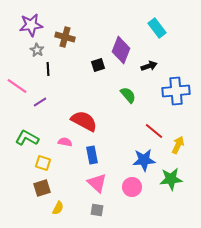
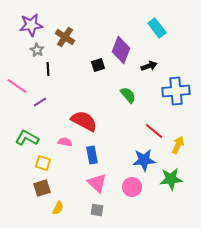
brown cross: rotated 18 degrees clockwise
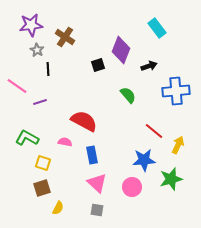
purple line: rotated 16 degrees clockwise
green star: rotated 10 degrees counterclockwise
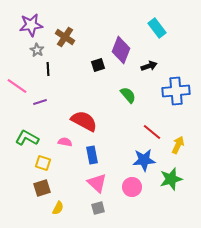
red line: moved 2 px left, 1 px down
gray square: moved 1 px right, 2 px up; rotated 24 degrees counterclockwise
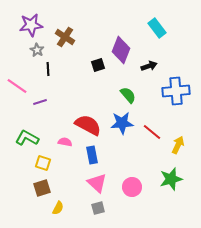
red semicircle: moved 4 px right, 4 px down
blue star: moved 22 px left, 37 px up
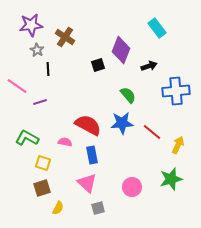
pink triangle: moved 10 px left
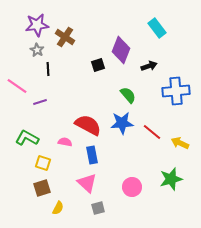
purple star: moved 6 px right
yellow arrow: moved 2 px right, 2 px up; rotated 90 degrees counterclockwise
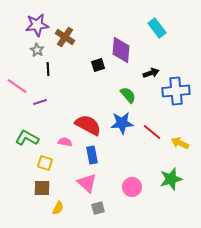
purple diamond: rotated 16 degrees counterclockwise
black arrow: moved 2 px right, 7 px down
yellow square: moved 2 px right
brown square: rotated 18 degrees clockwise
